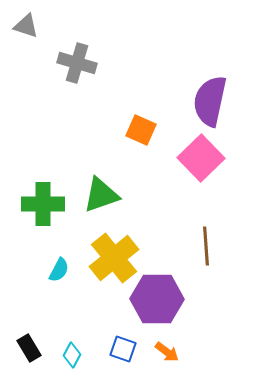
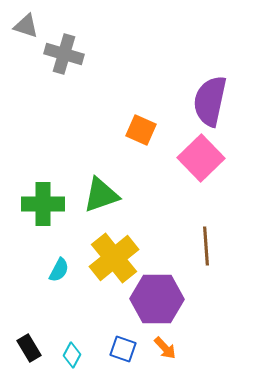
gray cross: moved 13 px left, 9 px up
orange arrow: moved 2 px left, 4 px up; rotated 10 degrees clockwise
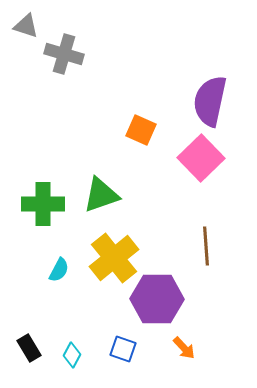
orange arrow: moved 19 px right
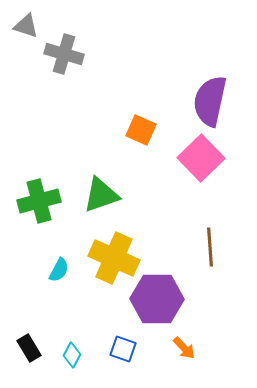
green cross: moved 4 px left, 3 px up; rotated 15 degrees counterclockwise
brown line: moved 4 px right, 1 px down
yellow cross: rotated 27 degrees counterclockwise
